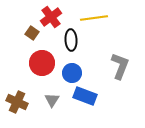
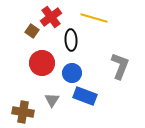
yellow line: rotated 24 degrees clockwise
brown square: moved 2 px up
brown cross: moved 6 px right, 10 px down; rotated 15 degrees counterclockwise
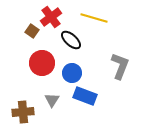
black ellipse: rotated 45 degrees counterclockwise
brown cross: rotated 15 degrees counterclockwise
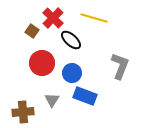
red cross: moved 2 px right, 1 px down; rotated 10 degrees counterclockwise
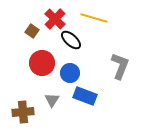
red cross: moved 2 px right, 1 px down
blue circle: moved 2 px left
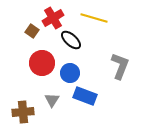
red cross: moved 2 px left, 1 px up; rotated 15 degrees clockwise
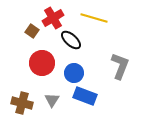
blue circle: moved 4 px right
brown cross: moved 1 px left, 9 px up; rotated 20 degrees clockwise
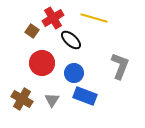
brown cross: moved 4 px up; rotated 15 degrees clockwise
